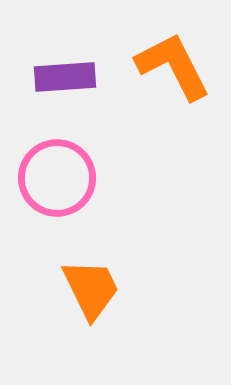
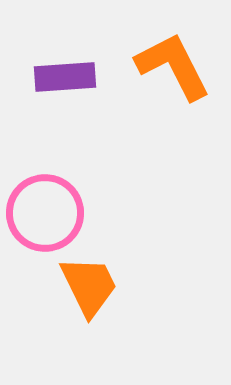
pink circle: moved 12 px left, 35 px down
orange trapezoid: moved 2 px left, 3 px up
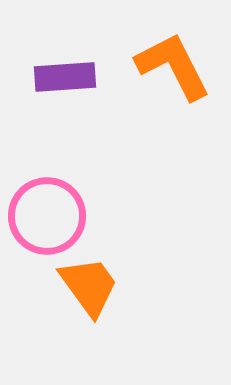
pink circle: moved 2 px right, 3 px down
orange trapezoid: rotated 10 degrees counterclockwise
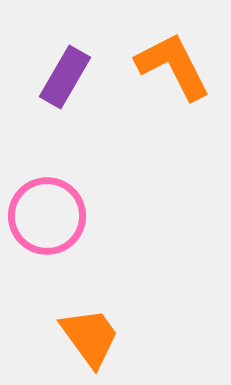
purple rectangle: rotated 56 degrees counterclockwise
orange trapezoid: moved 1 px right, 51 px down
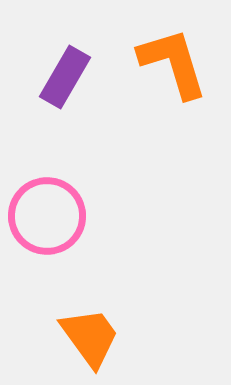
orange L-shape: moved 3 px up; rotated 10 degrees clockwise
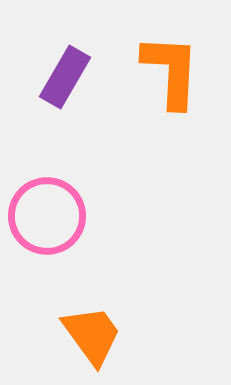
orange L-shape: moved 2 px left, 8 px down; rotated 20 degrees clockwise
orange trapezoid: moved 2 px right, 2 px up
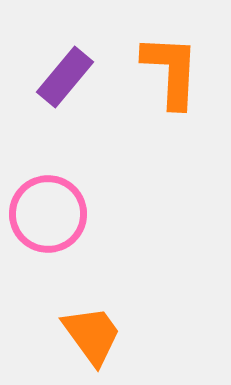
purple rectangle: rotated 10 degrees clockwise
pink circle: moved 1 px right, 2 px up
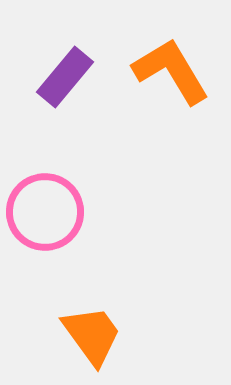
orange L-shape: rotated 34 degrees counterclockwise
pink circle: moved 3 px left, 2 px up
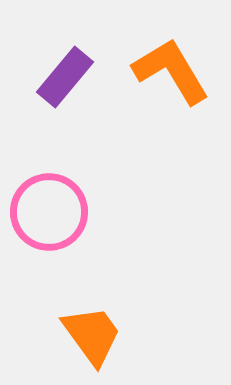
pink circle: moved 4 px right
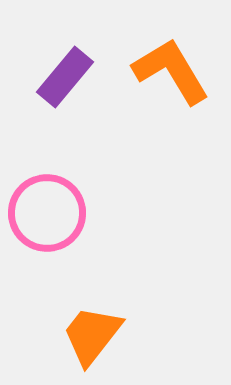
pink circle: moved 2 px left, 1 px down
orange trapezoid: rotated 106 degrees counterclockwise
